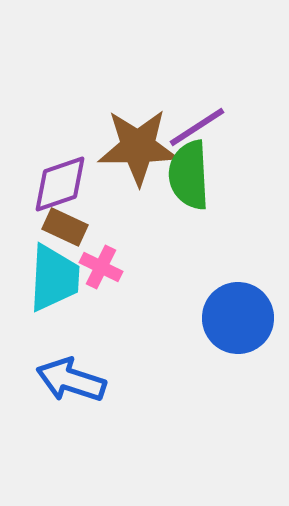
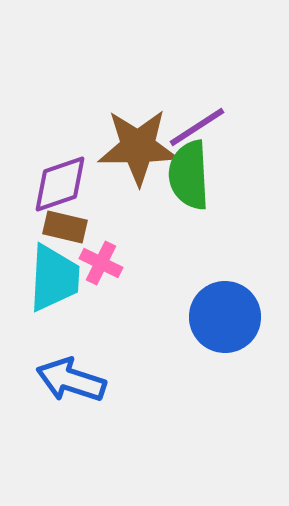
brown rectangle: rotated 12 degrees counterclockwise
pink cross: moved 4 px up
blue circle: moved 13 px left, 1 px up
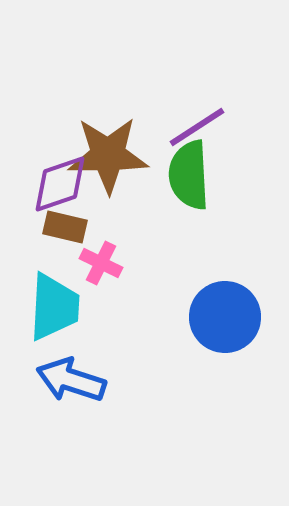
brown star: moved 30 px left, 8 px down
cyan trapezoid: moved 29 px down
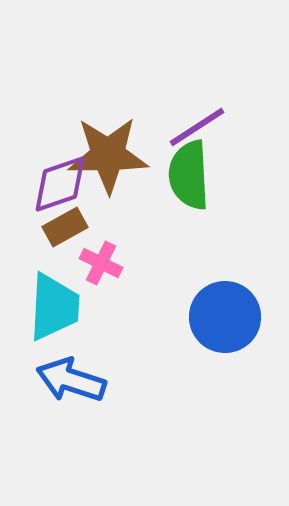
brown rectangle: rotated 42 degrees counterclockwise
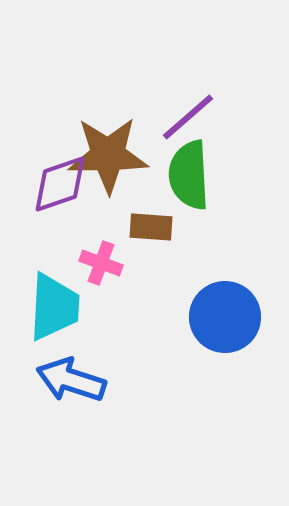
purple line: moved 9 px left, 10 px up; rotated 8 degrees counterclockwise
brown rectangle: moved 86 px right; rotated 33 degrees clockwise
pink cross: rotated 6 degrees counterclockwise
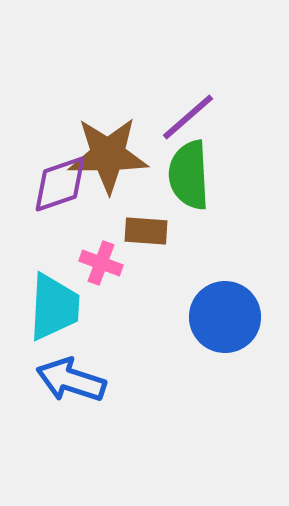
brown rectangle: moved 5 px left, 4 px down
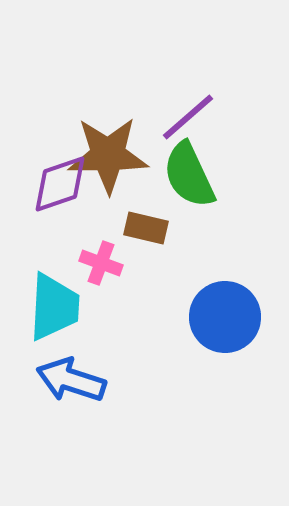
green semicircle: rotated 22 degrees counterclockwise
brown rectangle: moved 3 px up; rotated 9 degrees clockwise
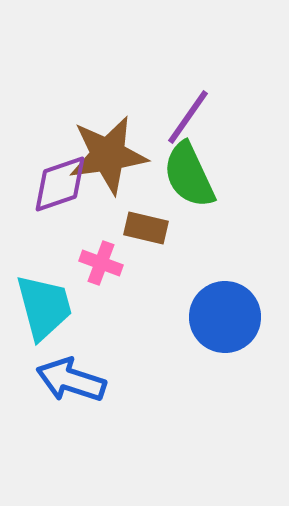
purple line: rotated 14 degrees counterclockwise
brown star: rotated 8 degrees counterclockwise
cyan trapezoid: moved 10 px left; rotated 18 degrees counterclockwise
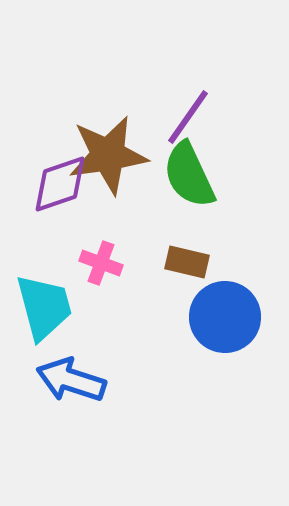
brown rectangle: moved 41 px right, 34 px down
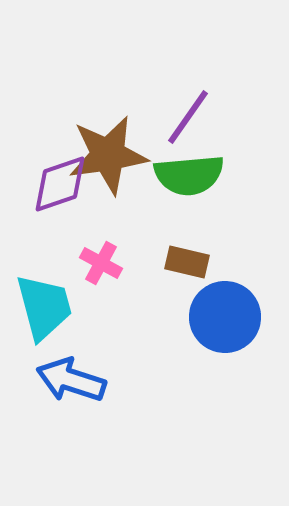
green semicircle: rotated 70 degrees counterclockwise
pink cross: rotated 9 degrees clockwise
